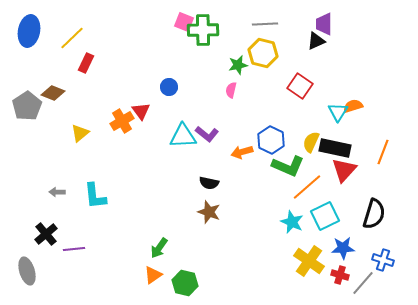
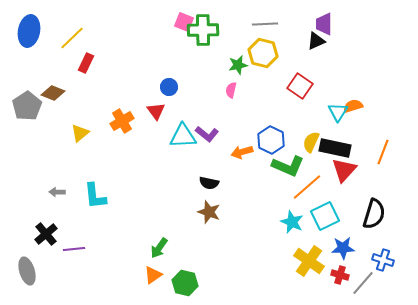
red triangle at (141, 111): moved 15 px right
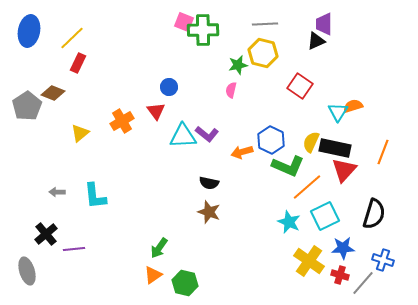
red rectangle at (86, 63): moved 8 px left
cyan star at (292, 222): moved 3 px left
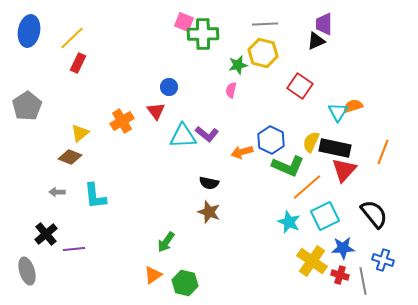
green cross at (203, 30): moved 4 px down
brown diamond at (53, 93): moved 17 px right, 64 px down
black semicircle at (374, 214): rotated 56 degrees counterclockwise
green arrow at (159, 248): moved 7 px right, 6 px up
yellow cross at (309, 261): moved 3 px right
gray line at (363, 283): moved 2 px up; rotated 52 degrees counterclockwise
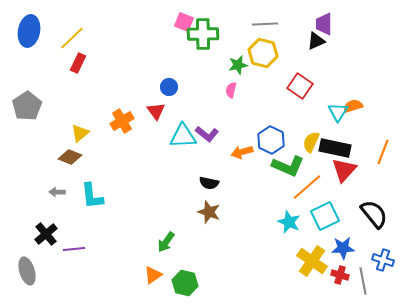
cyan L-shape at (95, 196): moved 3 px left
